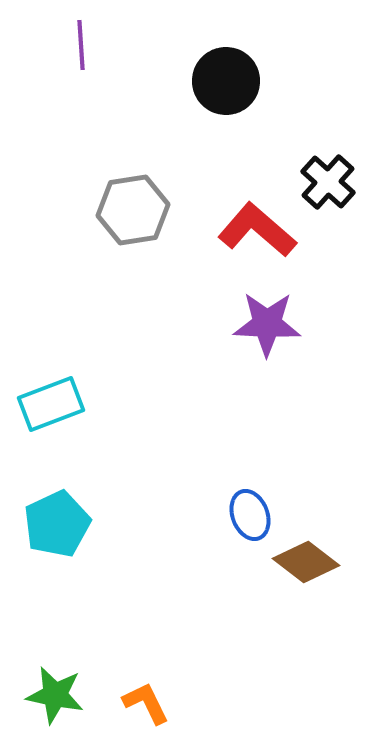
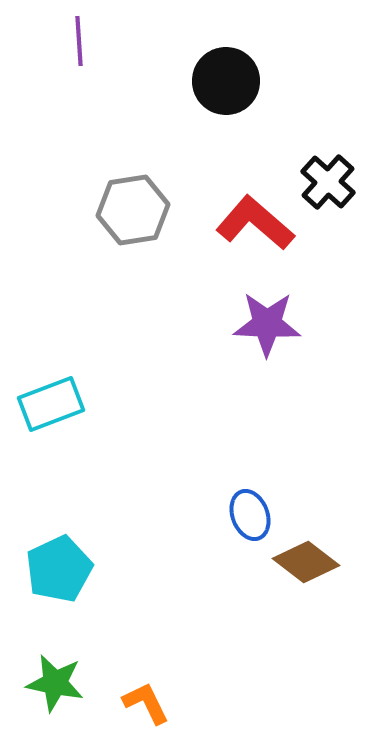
purple line: moved 2 px left, 4 px up
red L-shape: moved 2 px left, 7 px up
cyan pentagon: moved 2 px right, 45 px down
green star: moved 12 px up
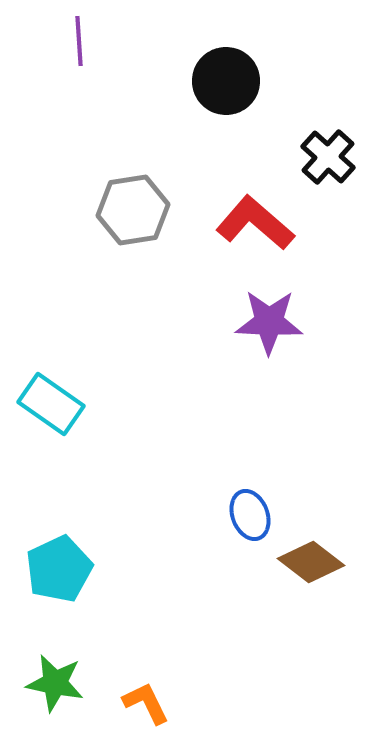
black cross: moved 25 px up
purple star: moved 2 px right, 2 px up
cyan rectangle: rotated 56 degrees clockwise
brown diamond: moved 5 px right
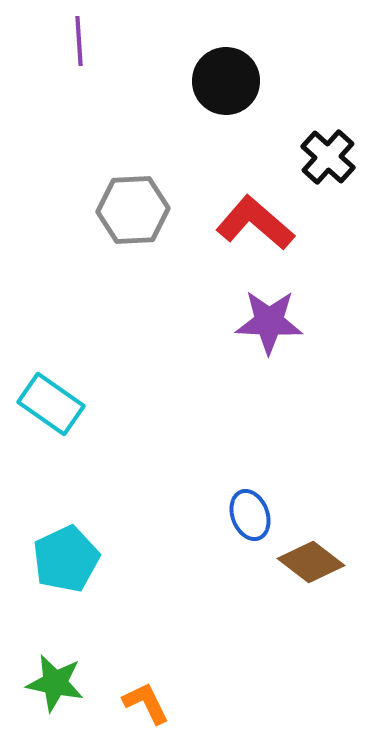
gray hexagon: rotated 6 degrees clockwise
cyan pentagon: moved 7 px right, 10 px up
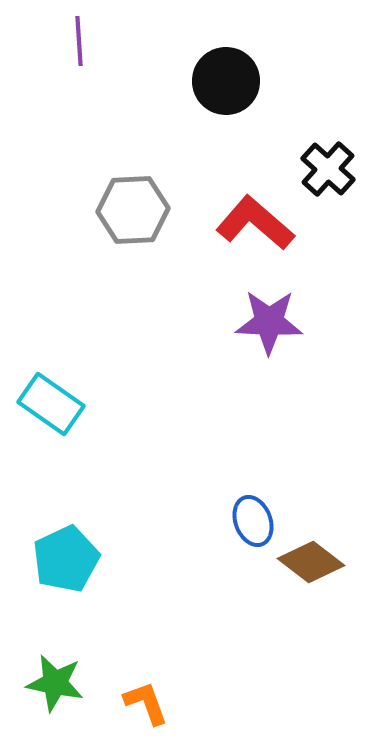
black cross: moved 12 px down
blue ellipse: moved 3 px right, 6 px down
orange L-shape: rotated 6 degrees clockwise
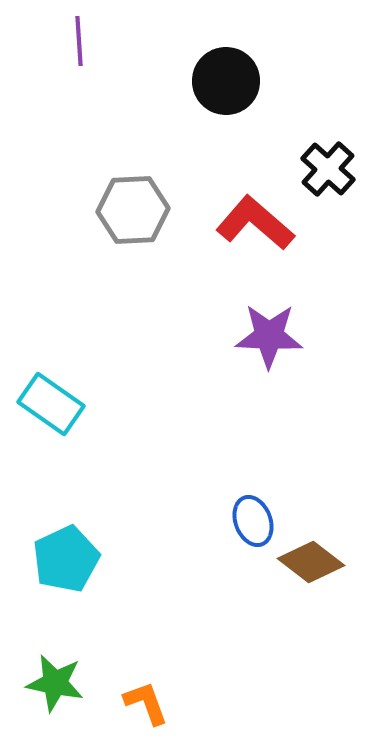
purple star: moved 14 px down
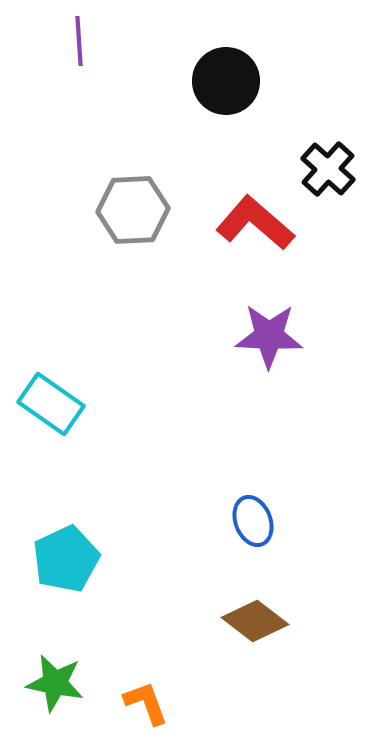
brown diamond: moved 56 px left, 59 px down
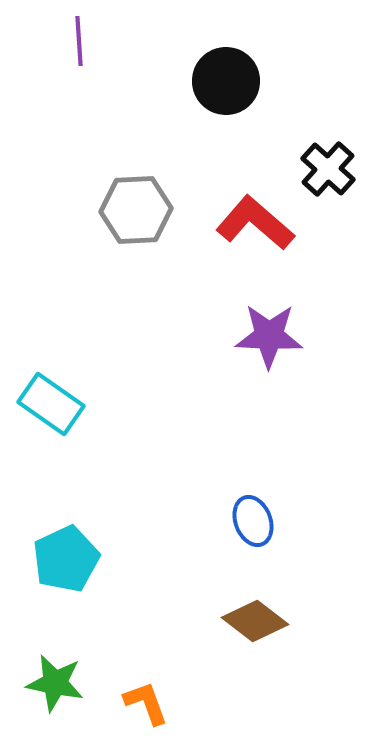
gray hexagon: moved 3 px right
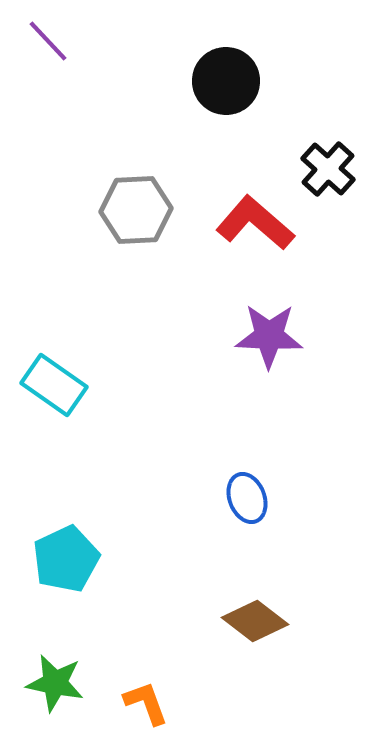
purple line: moved 31 px left; rotated 39 degrees counterclockwise
cyan rectangle: moved 3 px right, 19 px up
blue ellipse: moved 6 px left, 23 px up
